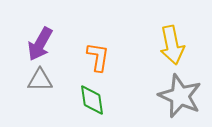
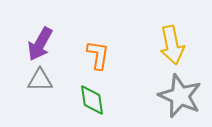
orange L-shape: moved 2 px up
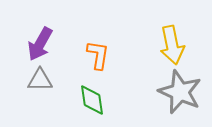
gray star: moved 4 px up
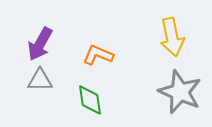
yellow arrow: moved 8 px up
orange L-shape: rotated 76 degrees counterclockwise
green diamond: moved 2 px left
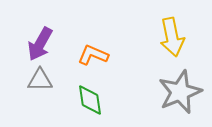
orange L-shape: moved 5 px left
gray star: rotated 27 degrees clockwise
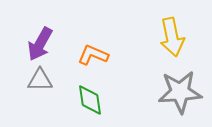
gray star: rotated 18 degrees clockwise
